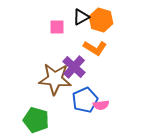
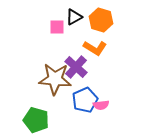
black triangle: moved 7 px left
purple cross: moved 2 px right
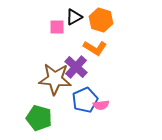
green pentagon: moved 3 px right, 2 px up
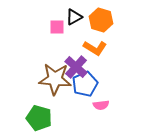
blue pentagon: moved 16 px up
